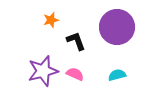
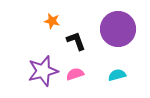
orange star: moved 1 px right, 1 px down; rotated 28 degrees clockwise
purple circle: moved 1 px right, 2 px down
pink semicircle: rotated 42 degrees counterclockwise
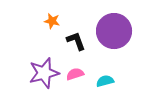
purple circle: moved 4 px left, 2 px down
purple star: moved 1 px right, 2 px down
cyan semicircle: moved 12 px left, 6 px down
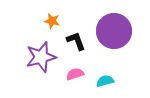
purple star: moved 3 px left, 16 px up
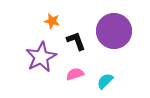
purple star: rotated 12 degrees counterclockwise
cyan semicircle: rotated 30 degrees counterclockwise
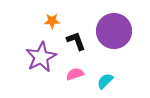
orange star: rotated 14 degrees counterclockwise
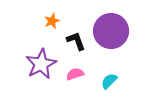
orange star: rotated 21 degrees counterclockwise
purple circle: moved 3 px left
purple star: moved 7 px down
cyan semicircle: moved 4 px right
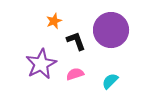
orange star: moved 2 px right
purple circle: moved 1 px up
cyan semicircle: moved 1 px right
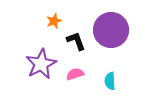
cyan semicircle: rotated 48 degrees counterclockwise
